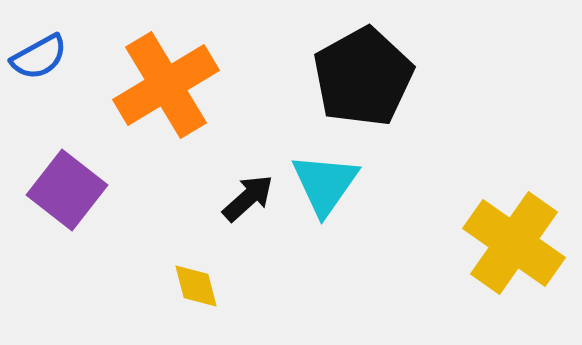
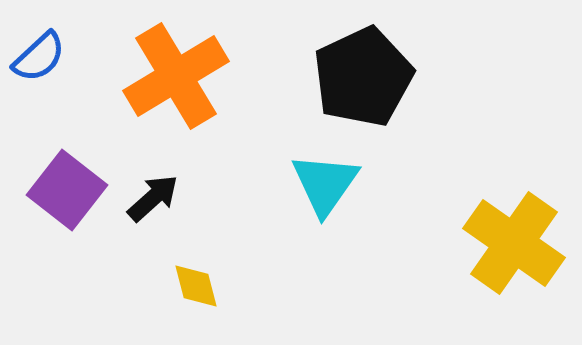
blue semicircle: rotated 14 degrees counterclockwise
black pentagon: rotated 4 degrees clockwise
orange cross: moved 10 px right, 9 px up
black arrow: moved 95 px left
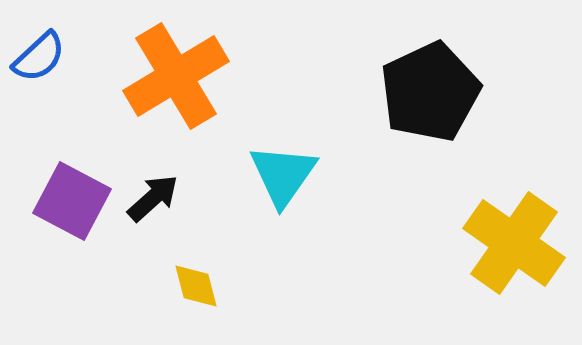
black pentagon: moved 67 px right, 15 px down
cyan triangle: moved 42 px left, 9 px up
purple square: moved 5 px right, 11 px down; rotated 10 degrees counterclockwise
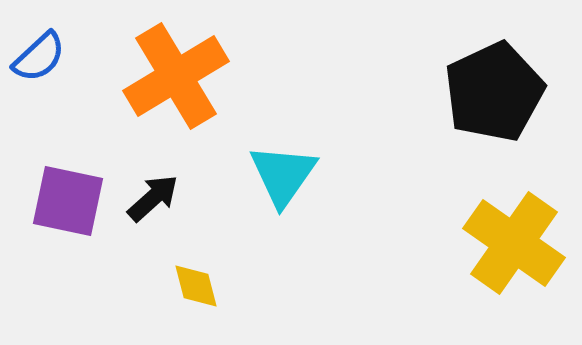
black pentagon: moved 64 px right
purple square: moved 4 px left; rotated 16 degrees counterclockwise
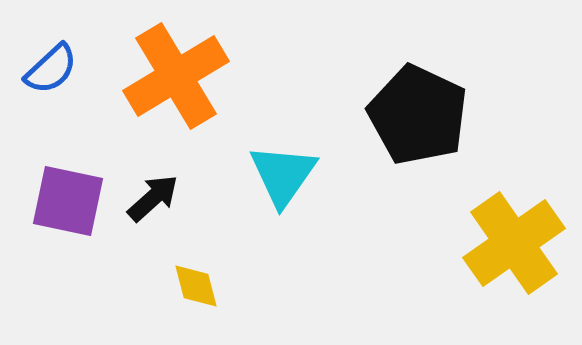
blue semicircle: moved 12 px right, 12 px down
black pentagon: moved 76 px left, 23 px down; rotated 22 degrees counterclockwise
yellow cross: rotated 20 degrees clockwise
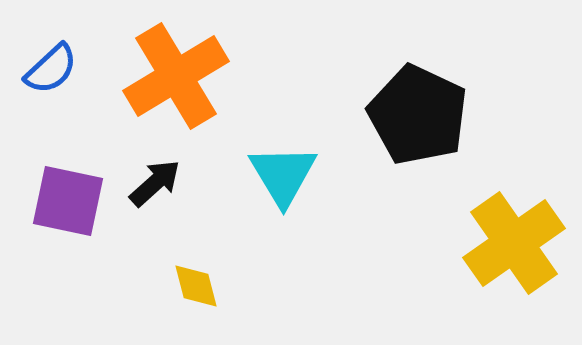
cyan triangle: rotated 6 degrees counterclockwise
black arrow: moved 2 px right, 15 px up
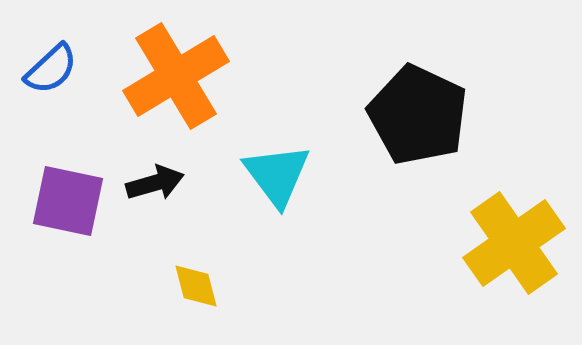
cyan triangle: moved 6 px left; rotated 6 degrees counterclockwise
black arrow: rotated 26 degrees clockwise
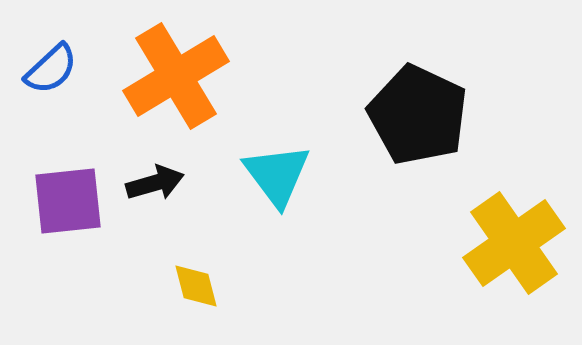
purple square: rotated 18 degrees counterclockwise
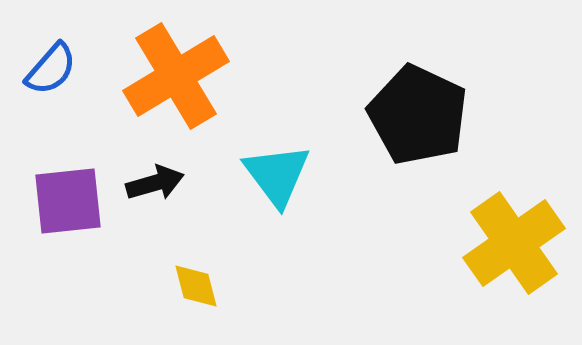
blue semicircle: rotated 6 degrees counterclockwise
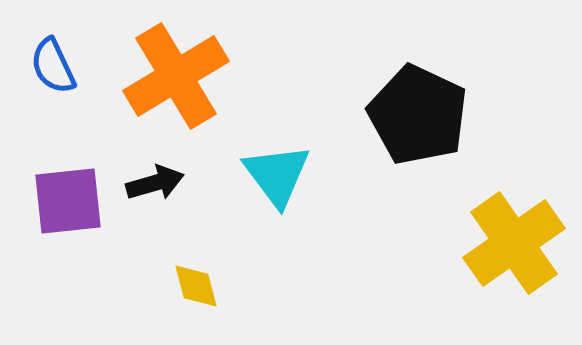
blue semicircle: moved 2 px right, 3 px up; rotated 114 degrees clockwise
